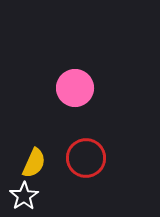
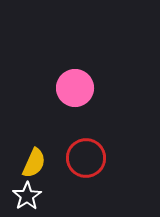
white star: moved 3 px right
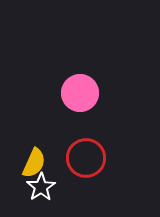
pink circle: moved 5 px right, 5 px down
white star: moved 14 px right, 9 px up
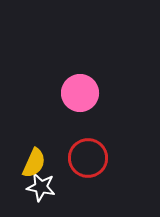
red circle: moved 2 px right
white star: rotated 28 degrees counterclockwise
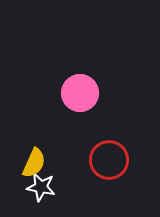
red circle: moved 21 px right, 2 px down
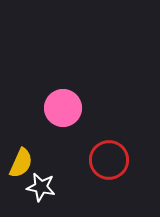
pink circle: moved 17 px left, 15 px down
yellow semicircle: moved 13 px left
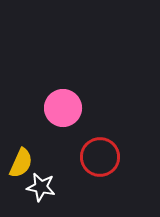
red circle: moved 9 px left, 3 px up
